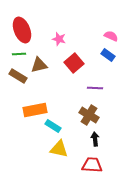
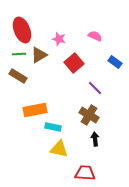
pink semicircle: moved 16 px left
blue rectangle: moved 7 px right, 7 px down
brown triangle: moved 10 px up; rotated 18 degrees counterclockwise
purple line: rotated 42 degrees clockwise
cyan rectangle: moved 1 px down; rotated 21 degrees counterclockwise
red trapezoid: moved 7 px left, 8 px down
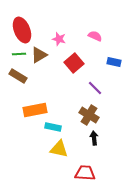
blue rectangle: moved 1 px left; rotated 24 degrees counterclockwise
black arrow: moved 1 px left, 1 px up
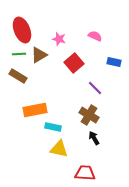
black arrow: rotated 24 degrees counterclockwise
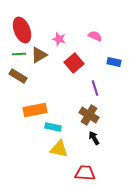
purple line: rotated 28 degrees clockwise
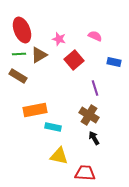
red square: moved 3 px up
yellow triangle: moved 7 px down
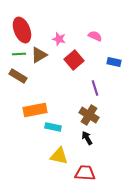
black arrow: moved 7 px left
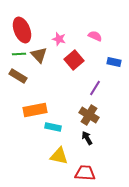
brown triangle: rotated 42 degrees counterclockwise
purple line: rotated 49 degrees clockwise
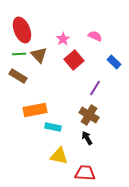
pink star: moved 4 px right; rotated 24 degrees clockwise
blue rectangle: rotated 32 degrees clockwise
